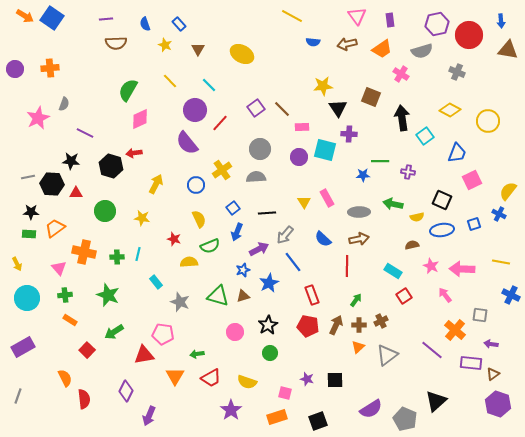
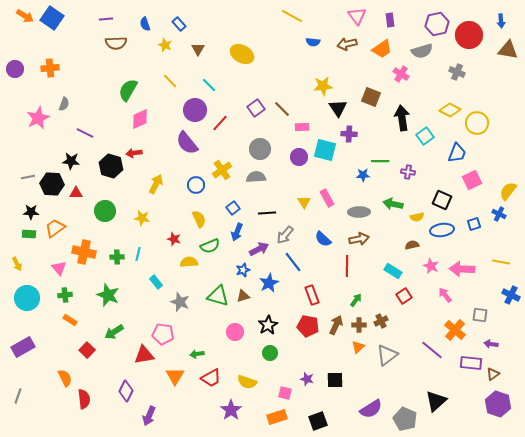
yellow circle at (488, 121): moved 11 px left, 2 px down
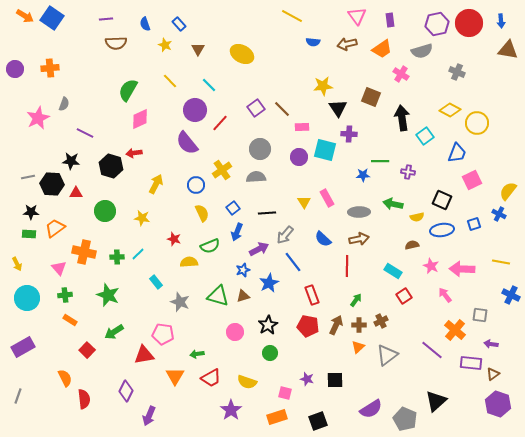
red circle at (469, 35): moved 12 px up
yellow semicircle at (199, 219): moved 3 px right, 6 px up
cyan line at (138, 254): rotated 32 degrees clockwise
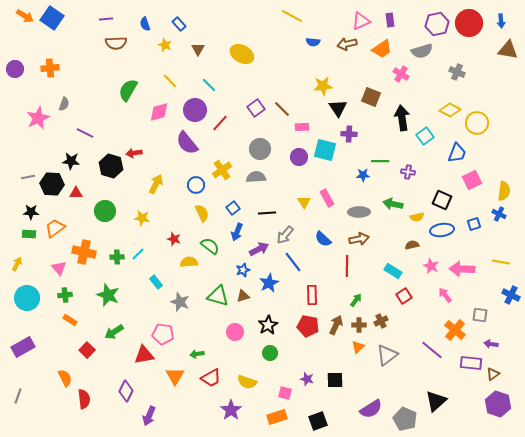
pink triangle at (357, 16): moved 4 px right, 5 px down; rotated 42 degrees clockwise
pink diamond at (140, 119): moved 19 px right, 7 px up; rotated 10 degrees clockwise
yellow semicircle at (508, 191): moved 4 px left; rotated 150 degrees clockwise
green semicircle at (210, 246): rotated 120 degrees counterclockwise
yellow arrow at (17, 264): rotated 128 degrees counterclockwise
red rectangle at (312, 295): rotated 18 degrees clockwise
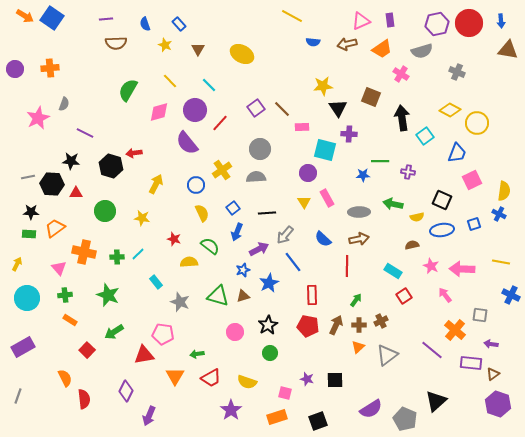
purple circle at (299, 157): moved 9 px right, 16 px down
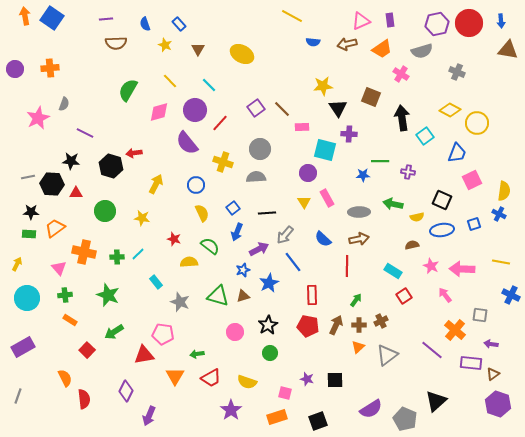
orange arrow at (25, 16): rotated 132 degrees counterclockwise
yellow cross at (222, 170): moved 1 px right, 8 px up; rotated 36 degrees counterclockwise
